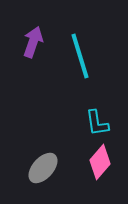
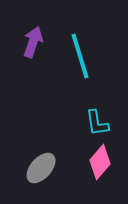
gray ellipse: moved 2 px left
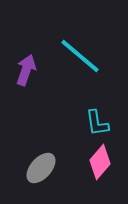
purple arrow: moved 7 px left, 28 px down
cyan line: rotated 33 degrees counterclockwise
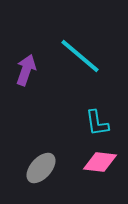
pink diamond: rotated 56 degrees clockwise
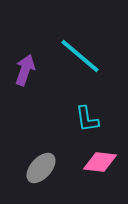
purple arrow: moved 1 px left
cyan L-shape: moved 10 px left, 4 px up
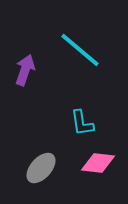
cyan line: moved 6 px up
cyan L-shape: moved 5 px left, 4 px down
pink diamond: moved 2 px left, 1 px down
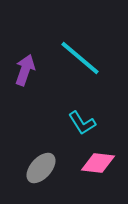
cyan line: moved 8 px down
cyan L-shape: rotated 24 degrees counterclockwise
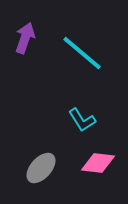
cyan line: moved 2 px right, 5 px up
purple arrow: moved 32 px up
cyan L-shape: moved 3 px up
